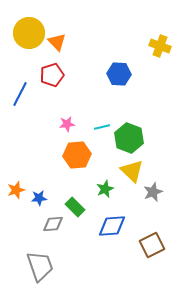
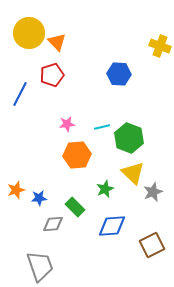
yellow triangle: moved 1 px right, 2 px down
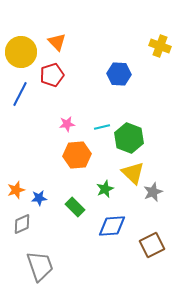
yellow circle: moved 8 px left, 19 px down
gray diamond: moved 31 px left; rotated 20 degrees counterclockwise
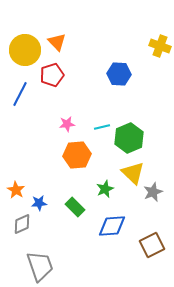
yellow circle: moved 4 px right, 2 px up
green hexagon: rotated 16 degrees clockwise
orange star: rotated 24 degrees counterclockwise
blue star: moved 5 px down
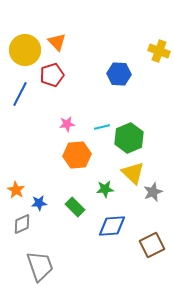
yellow cross: moved 1 px left, 5 px down
green star: rotated 18 degrees clockwise
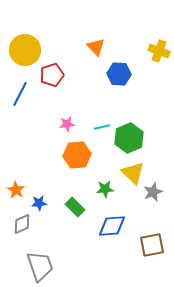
orange triangle: moved 39 px right, 5 px down
brown square: rotated 15 degrees clockwise
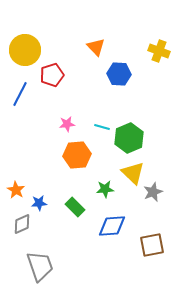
cyan line: rotated 28 degrees clockwise
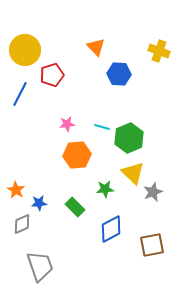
blue diamond: moved 1 px left, 3 px down; rotated 24 degrees counterclockwise
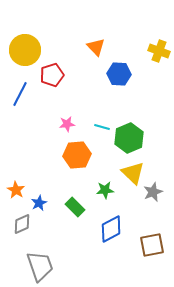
green star: moved 1 px down
blue star: rotated 21 degrees counterclockwise
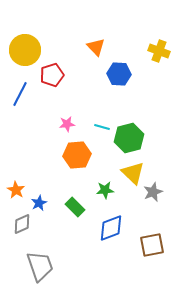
green hexagon: rotated 8 degrees clockwise
blue diamond: moved 1 px up; rotated 8 degrees clockwise
